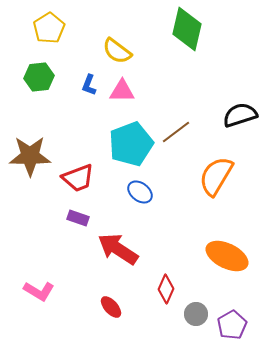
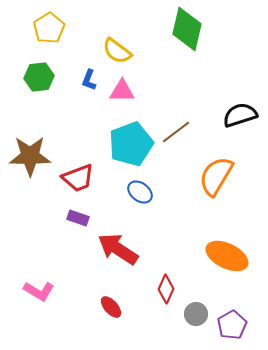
blue L-shape: moved 5 px up
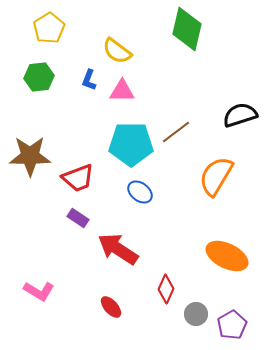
cyan pentagon: rotated 21 degrees clockwise
purple rectangle: rotated 15 degrees clockwise
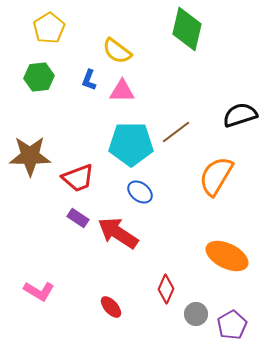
red arrow: moved 16 px up
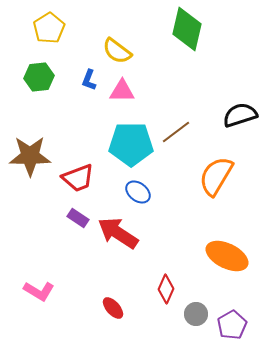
blue ellipse: moved 2 px left
red ellipse: moved 2 px right, 1 px down
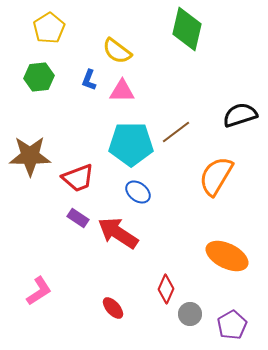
pink L-shape: rotated 64 degrees counterclockwise
gray circle: moved 6 px left
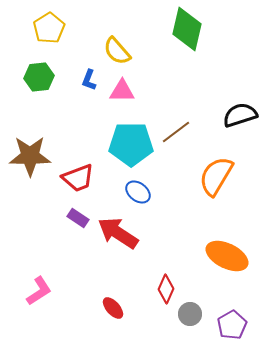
yellow semicircle: rotated 12 degrees clockwise
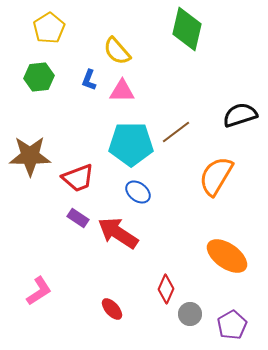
orange ellipse: rotated 9 degrees clockwise
red ellipse: moved 1 px left, 1 px down
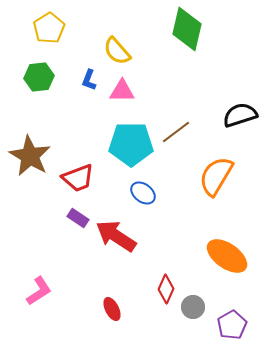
brown star: rotated 30 degrees clockwise
blue ellipse: moved 5 px right, 1 px down
red arrow: moved 2 px left, 3 px down
red ellipse: rotated 15 degrees clockwise
gray circle: moved 3 px right, 7 px up
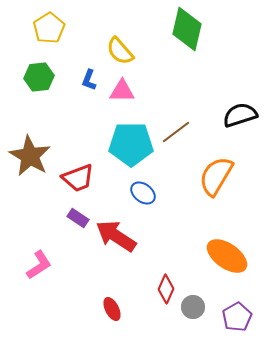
yellow semicircle: moved 3 px right
pink L-shape: moved 26 px up
purple pentagon: moved 5 px right, 8 px up
